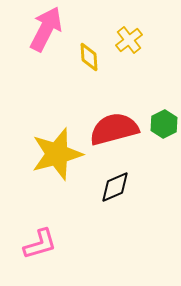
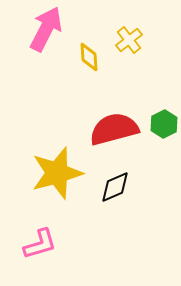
yellow star: moved 19 px down
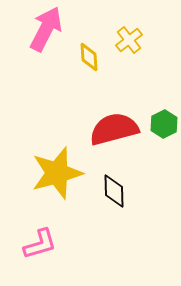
black diamond: moved 1 px left, 4 px down; rotated 68 degrees counterclockwise
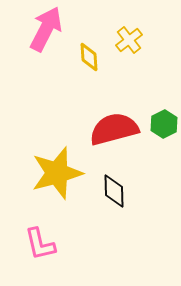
pink L-shape: rotated 93 degrees clockwise
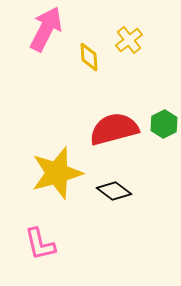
black diamond: rotated 52 degrees counterclockwise
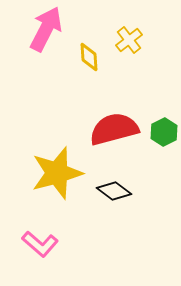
green hexagon: moved 8 px down
pink L-shape: rotated 36 degrees counterclockwise
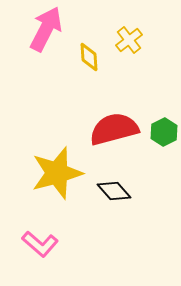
black diamond: rotated 12 degrees clockwise
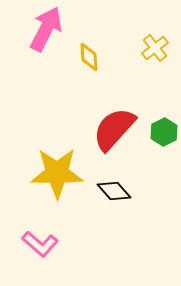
yellow cross: moved 26 px right, 8 px down
red semicircle: rotated 33 degrees counterclockwise
yellow star: rotated 16 degrees clockwise
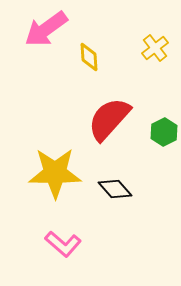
pink arrow: rotated 153 degrees counterclockwise
red semicircle: moved 5 px left, 10 px up
yellow star: moved 2 px left
black diamond: moved 1 px right, 2 px up
pink L-shape: moved 23 px right
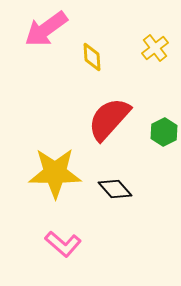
yellow diamond: moved 3 px right
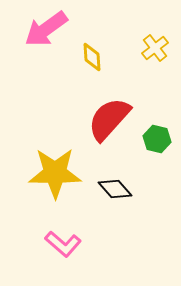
green hexagon: moved 7 px left, 7 px down; rotated 20 degrees counterclockwise
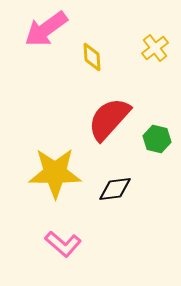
black diamond: rotated 56 degrees counterclockwise
